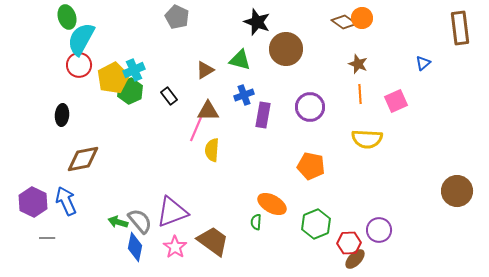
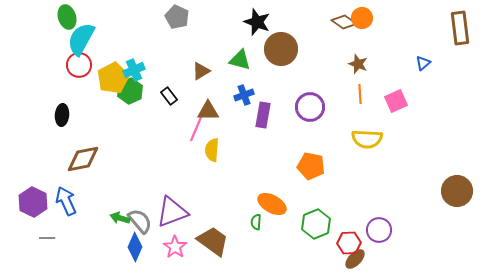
brown circle at (286, 49): moved 5 px left
brown triangle at (205, 70): moved 4 px left, 1 px down
green arrow at (118, 222): moved 2 px right, 4 px up
blue diamond at (135, 247): rotated 12 degrees clockwise
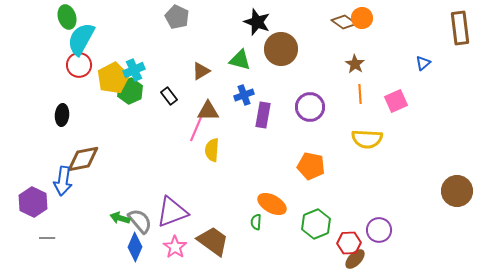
brown star at (358, 64): moved 3 px left; rotated 12 degrees clockwise
blue arrow at (66, 201): moved 3 px left, 20 px up; rotated 148 degrees counterclockwise
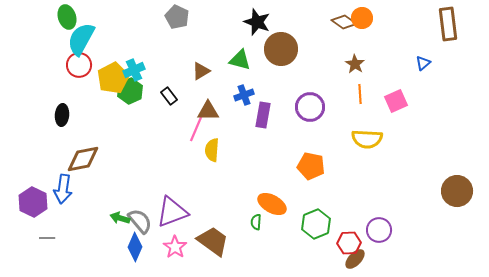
brown rectangle at (460, 28): moved 12 px left, 4 px up
blue arrow at (63, 181): moved 8 px down
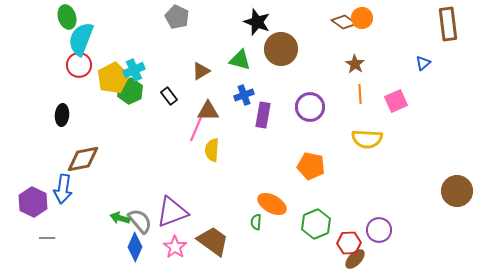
cyan semicircle at (81, 39): rotated 8 degrees counterclockwise
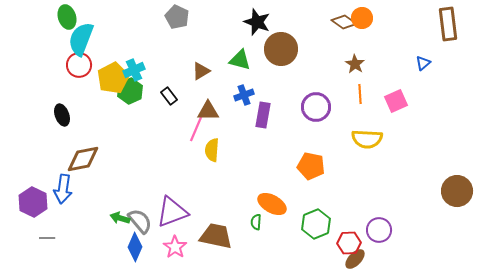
purple circle at (310, 107): moved 6 px right
black ellipse at (62, 115): rotated 25 degrees counterclockwise
brown trapezoid at (213, 241): moved 3 px right, 5 px up; rotated 24 degrees counterclockwise
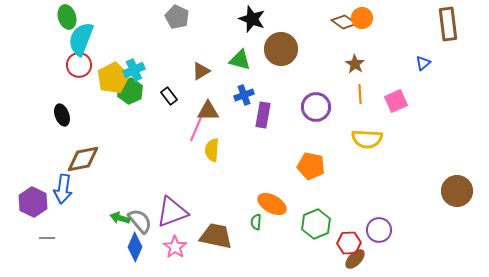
black star at (257, 22): moved 5 px left, 3 px up
